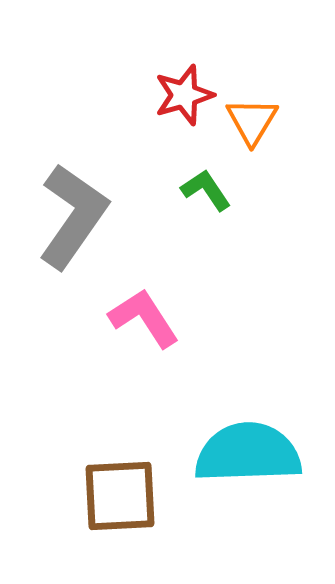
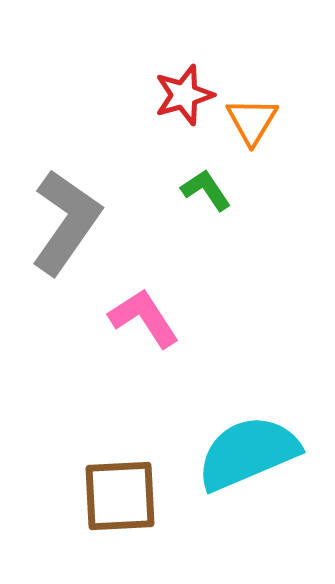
gray L-shape: moved 7 px left, 6 px down
cyan semicircle: rotated 21 degrees counterclockwise
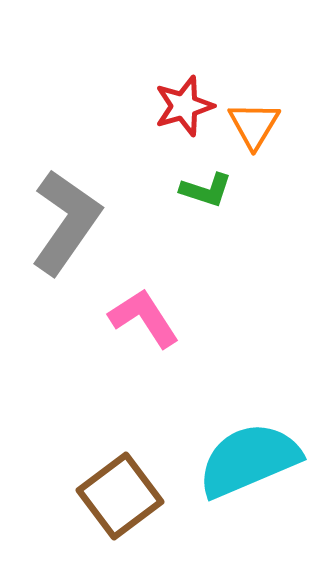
red star: moved 11 px down
orange triangle: moved 2 px right, 4 px down
green L-shape: rotated 142 degrees clockwise
cyan semicircle: moved 1 px right, 7 px down
brown square: rotated 34 degrees counterclockwise
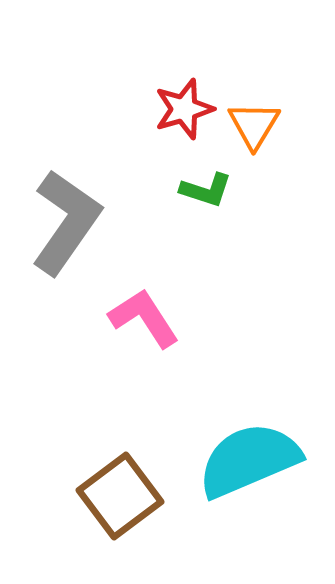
red star: moved 3 px down
